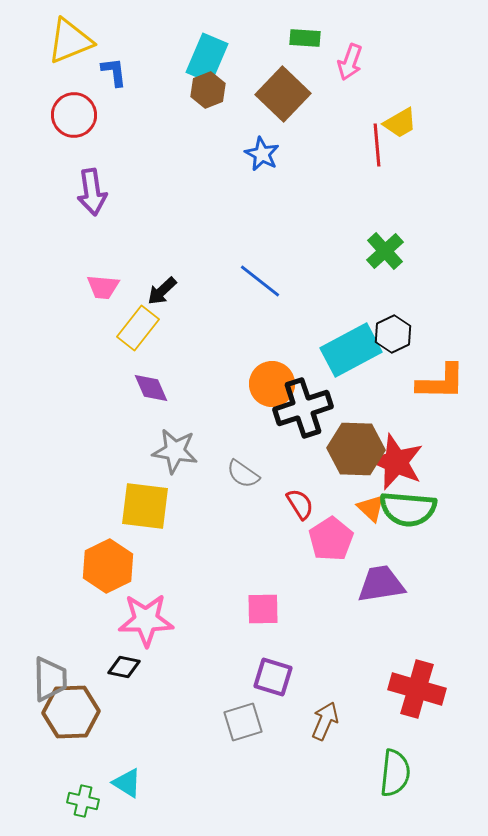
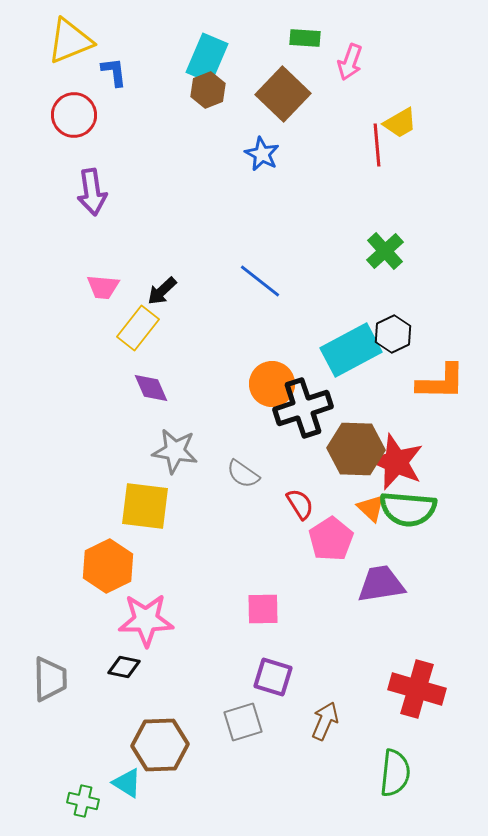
brown hexagon at (71, 712): moved 89 px right, 33 px down
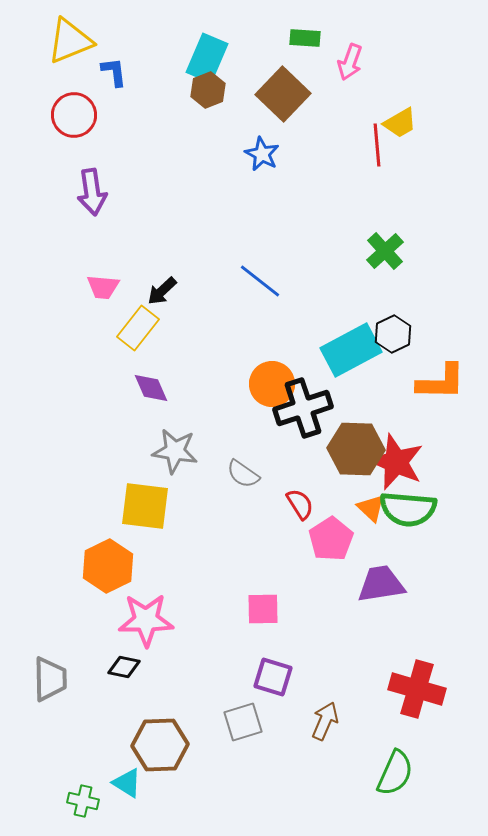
green semicircle at (395, 773): rotated 18 degrees clockwise
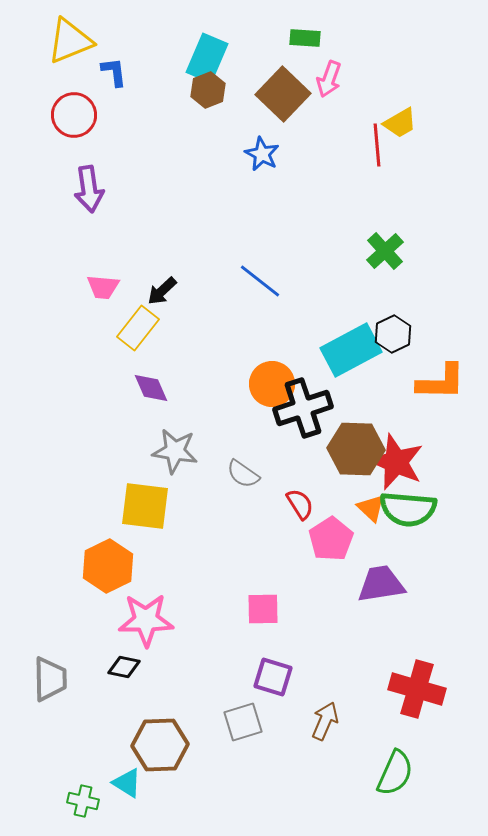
pink arrow at (350, 62): moved 21 px left, 17 px down
purple arrow at (92, 192): moved 3 px left, 3 px up
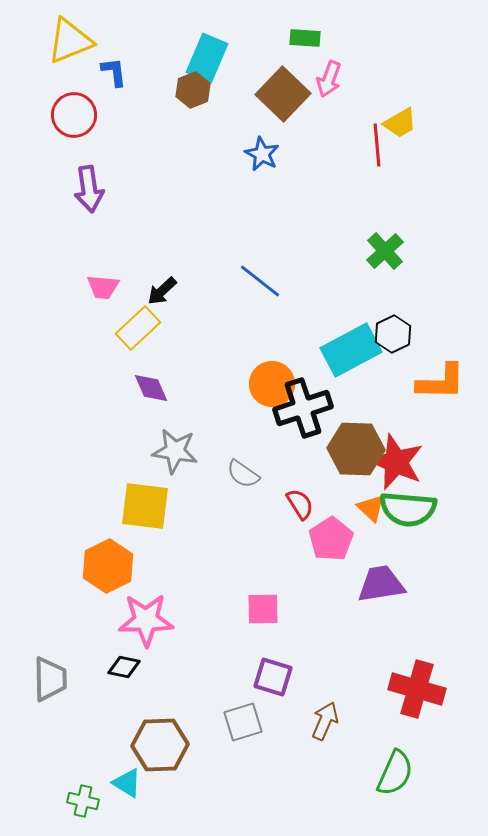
brown hexagon at (208, 90): moved 15 px left
yellow rectangle at (138, 328): rotated 9 degrees clockwise
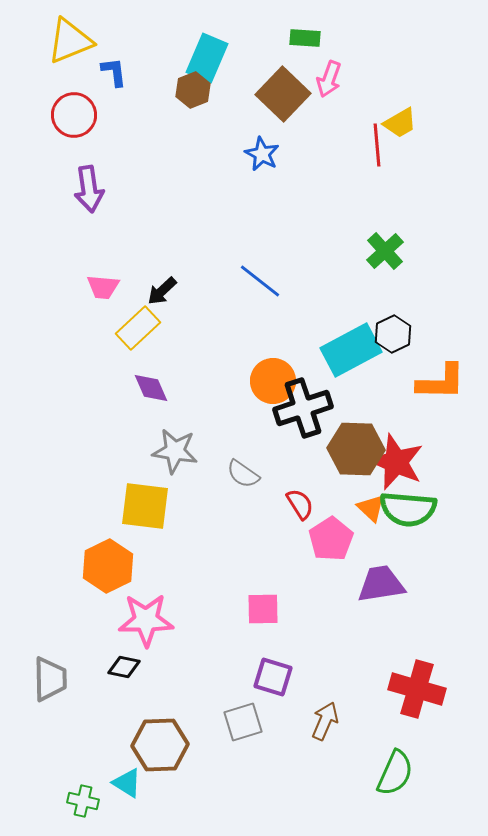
orange circle at (272, 384): moved 1 px right, 3 px up
